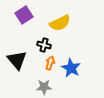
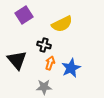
yellow semicircle: moved 2 px right, 1 px down
blue star: rotated 18 degrees clockwise
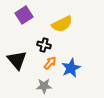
orange arrow: rotated 24 degrees clockwise
gray star: moved 1 px up
